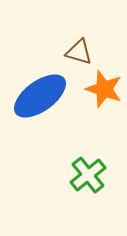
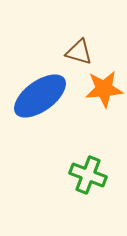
orange star: rotated 24 degrees counterclockwise
green cross: rotated 30 degrees counterclockwise
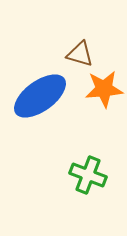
brown triangle: moved 1 px right, 2 px down
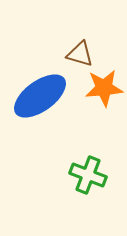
orange star: moved 1 px up
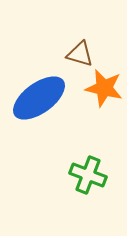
orange star: rotated 18 degrees clockwise
blue ellipse: moved 1 px left, 2 px down
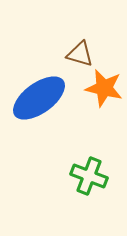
green cross: moved 1 px right, 1 px down
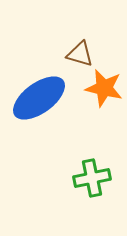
green cross: moved 3 px right, 2 px down; rotated 33 degrees counterclockwise
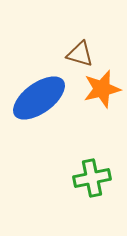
orange star: moved 2 px left, 1 px down; rotated 27 degrees counterclockwise
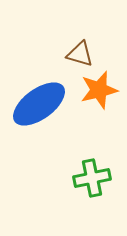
orange star: moved 3 px left, 1 px down
blue ellipse: moved 6 px down
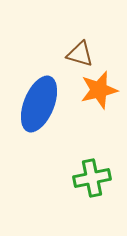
blue ellipse: rotated 32 degrees counterclockwise
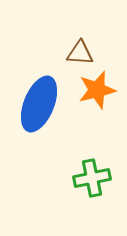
brown triangle: moved 1 px up; rotated 12 degrees counterclockwise
orange star: moved 2 px left
